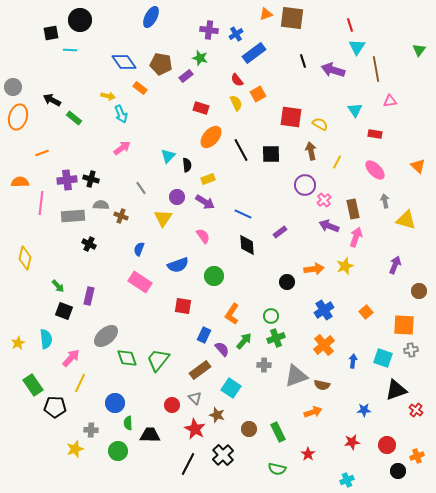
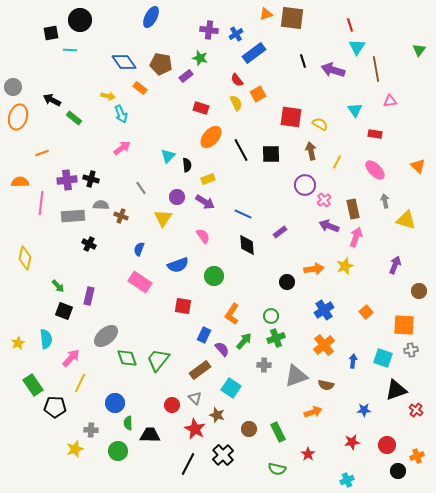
brown semicircle at (322, 385): moved 4 px right
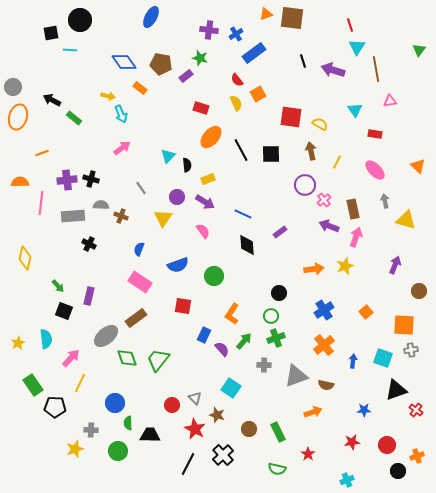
pink semicircle at (203, 236): moved 5 px up
black circle at (287, 282): moved 8 px left, 11 px down
brown rectangle at (200, 370): moved 64 px left, 52 px up
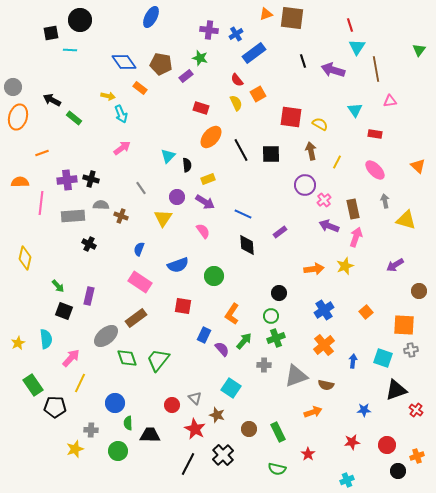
purple arrow at (395, 265): rotated 144 degrees counterclockwise
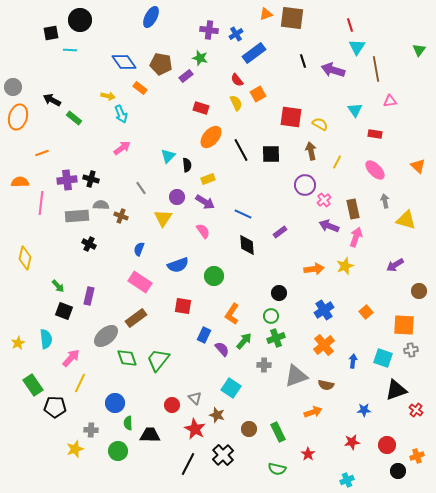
gray rectangle at (73, 216): moved 4 px right
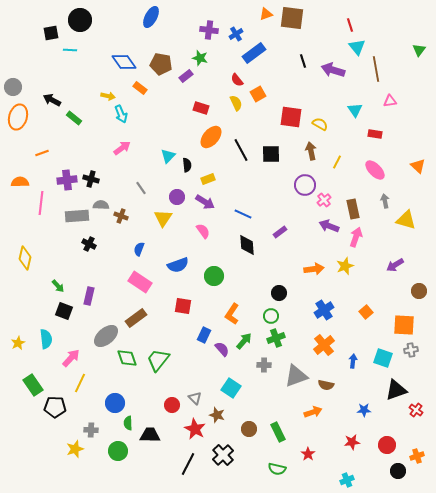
cyan triangle at (357, 47): rotated 12 degrees counterclockwise
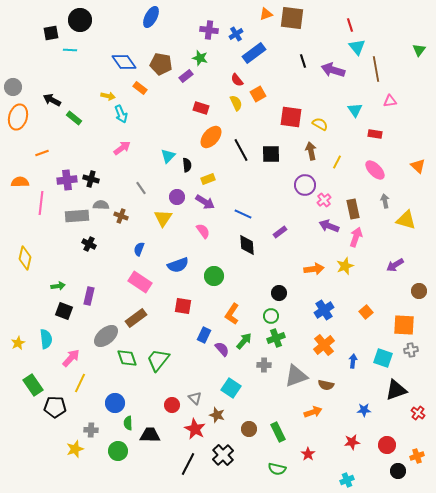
green arrow at (58, 286): rotated 56 degrees counterclockwise
red cross at (416, 410): moved 2 px right, 3 px down
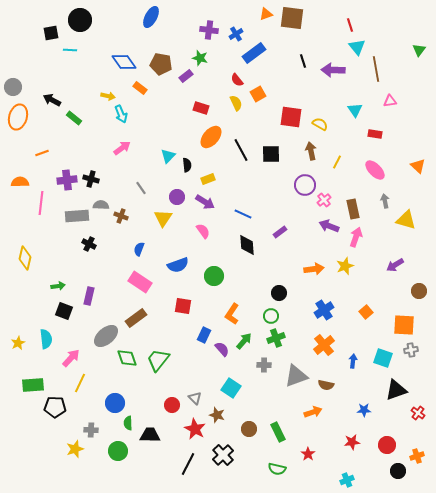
purple arrow at (333, 70): rotated 15 degrees counterclockwise
green rectangle at (33, 385): rotated 60 degrees counterclockwise
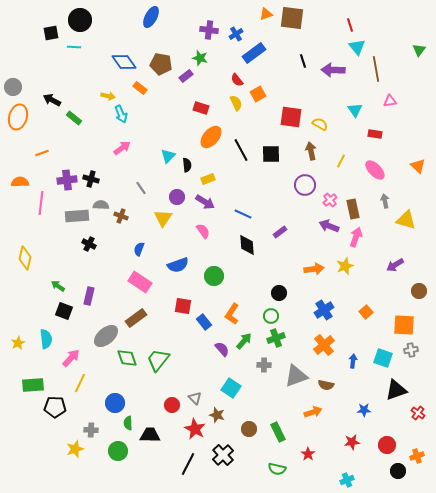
cyan line at (70, 50): moved 4 px right, 3 px up
yellow line at (337, 162): moved 4 px right, 1 px up
pink cross at (324, 200): moved 6 px right
green arrow at (58, 286): rotated 136 degrees counterclockwise
blue rectangle at (204, 335): moved 13 px up; rotated 63 degrees counterclockwise
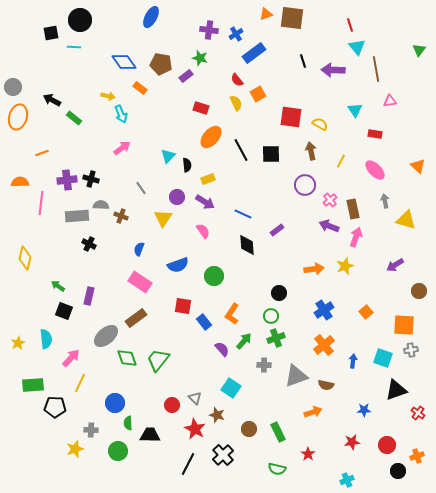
purple rectangle at (280, 232): moved 3 px left, 2 px up
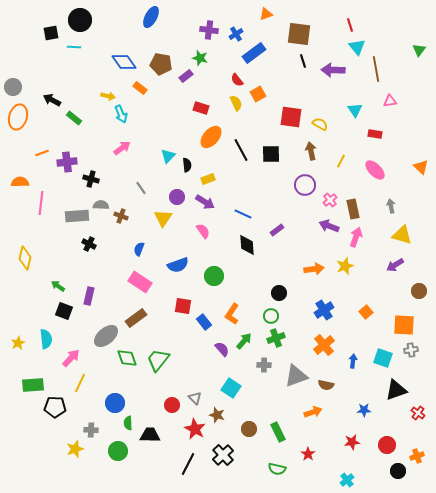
brown square at (292, 18): moved 7 px right, 16 px down
orange triangle at (418, 166): moved 3 px right, 1 px down
purple cross at (67, 180): moved 18 px up
gray arrow at (385, 201): moved 6 px right, 5 px down
yellow triangle at (406, 220): moved 4 px left, 15 px down
cyan cross at (347, 480): rotated 16 degrees counterclockwise
